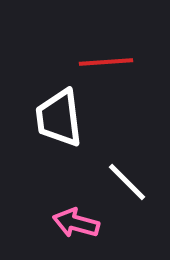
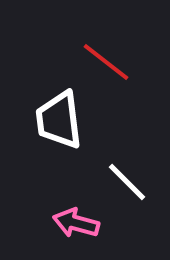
red line: rotated 42 degrees clockwise
white trapezoid: moved 2 px down
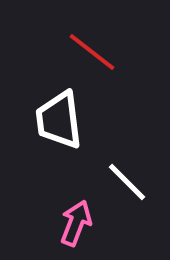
red line: moved 14 px left, 10 px up
pink arrow: rotated 96 degrees clockwise
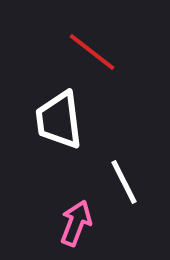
white line: moved 3 px left; rotated 18 degrees clockwise
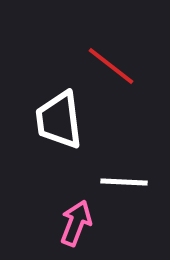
red line: moved 19 px right, 14 px down
white line: rotated 60 degrees counterclockwise
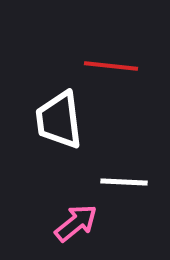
red line: rotated 32 degrees counterclockwise
pink arrow: rotated 30 degrees clockwise
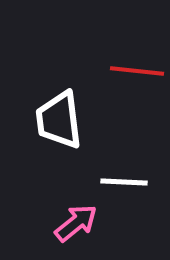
red line: moved 26 px right, 5 px down
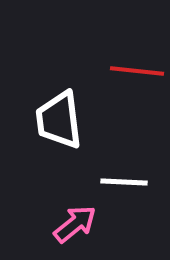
pink arrow: moved 1 px left, 1 px down
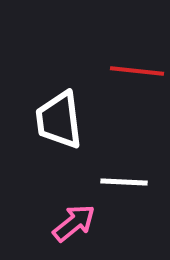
pink arrow: moved 1 px left, 1 px up
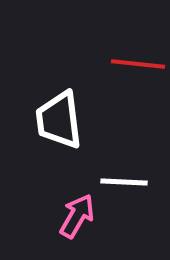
red line: moved 1 px right, 7 px up
pink arrow: moved 3 px right, 7 px up; rotated 21 degrees counterclockwise
